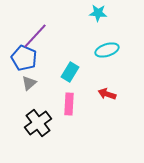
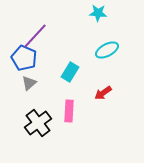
cyan ellipse: rotated 10 degrees counterclockwise
red arrow: moved 4 px left, 1 px up; rotated 54 degrees counterclockwise
pink rectangle: moved 7 px down
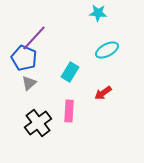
purple line: moved 1 px left, 2 px down
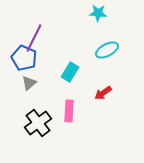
purple line: rotated 16 degrees counterclockwise
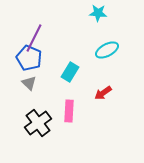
blue pentagon: moved 5 px right
gray triangle: rotated 35 degrees counterclockwise
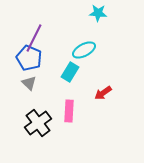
cyan ellipse: moved 23 px left
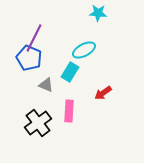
gray triangle: moved 17 px right, 2 px down; rotated 21 degrees counterclockwise
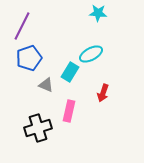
purple line: moved 12 px left, 12 px up
cyan ellipse: moved 7 px right, 4 px down
blue pentagon: rotated 30 degrees clockwise
red arrow: rotated 36 degrees counterclockwise
pink rectangle: rotated 10 degrees clockwise
black cross: moved 5 px down; rotated 20 degrees clockwise
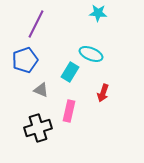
purple line: moved 14 px right, 2 px up
cyan ellipse: rotated 50 degrees clockwise
blue pentagon: moved 4 px left, 2 px down
gray triangle: moved 5 px left, 5 px down
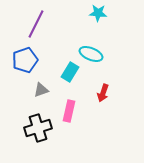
gray triangle: rotated 42 degrees counterclockwise
